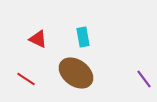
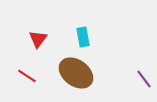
red triangle: rotated 42 degrees clockwise
red line: moved 1 px right, 3 px up
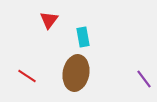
red triangle: moved 11 px right, 19 px up
brown ellipse: rotated 64 degrees clockwise
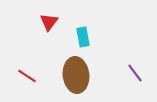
red triangle: moved 2 px down
brown ellipse: moved 2 px down; rotated 16 degrees counterclockwise
purple line: moved 9 px left, 6 px up
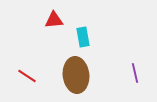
red triangle: moved 5 px right, 2 px up; rotated 48 degrees clockwise
purple line: rotated 24 degrees clockwise
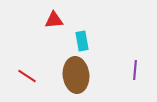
cyan rectangle: moved 1 px left, 4 px down
purple line: moved 3 px up; rotated 18 degrees clockwise
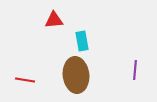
red line: moved 2 px left, 4 px down; rotated 24 degrees counterclockwise
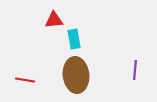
cyan rectangle: moved 8 px left, 2 px up
